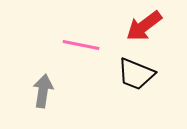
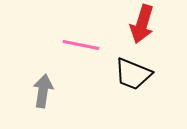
red arrow: moved 2 px left, 2 px up; rotated 36 degrees counterclockwise
black trapezoid: moved 3 px left
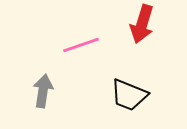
pink line: rotated 30 degrees counterclockwise
black trapezoid: moved 4 px left, 21 px down
